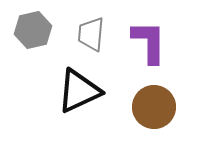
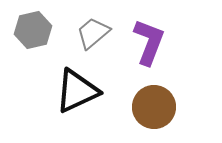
gray trapezoid: moved 2 px right, 1 px up; rotated 45 degrees clockwise
purple L-shape: rotated 21 degrees clockwise
black triangle: moved 2 px left
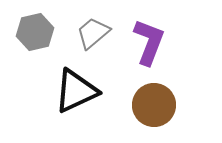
gray hexagon: moved 2 px right, 2 px down
black triangle: moved 1 px left
brown circle: moved 2 px up
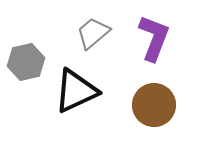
gray hexagon: moved 9 px left, 30 px down
purple L-shape: moved 5 px right, 4 px up
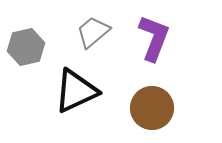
gray trapezoid: moved 1 px up
gray hexagon: moved 15 px up
brown circle: moved 2 px left, 3 px down
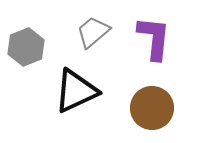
purple L-shape: rotated 15 degrees counterclockwise
gray hexagon: rotated 9 degrees counterclockwise
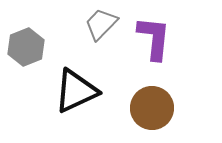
gray trapezoid: moved 8 px right, 8 px up; rotated 6 degrees counterclockwise
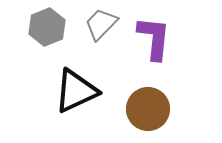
gray hexagon: moved 21 px right, 20 px up
brown circle: moved 4 px left, 1 px down
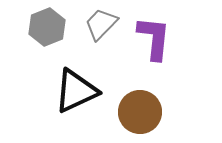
brown circle: moved 8 px left, 3 px down
